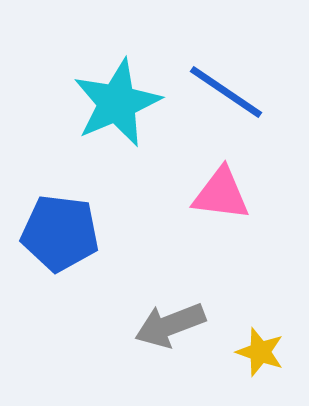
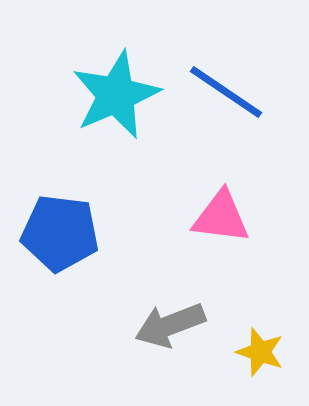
cyan star: moved 1 px left, 8 px up
pink triangle: moved 23 px down
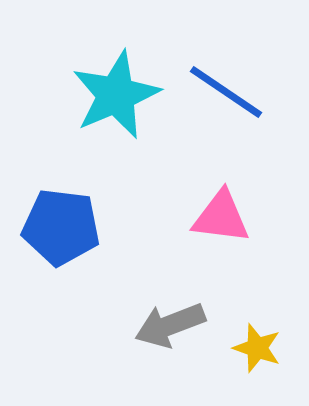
blue pentagon: moved 1 px right, 6 px up
yellow star: moved 3 px left, 4 px up
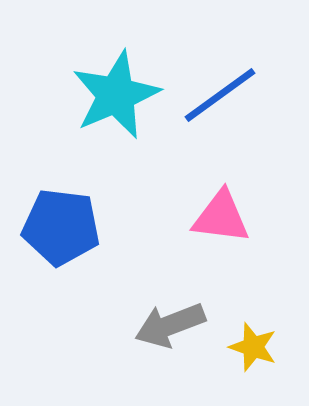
blue line: moved 6 px left, 3 px down; rotated 70 degrees counterclockwise
yellow star: moved 4 px left, 1 px up
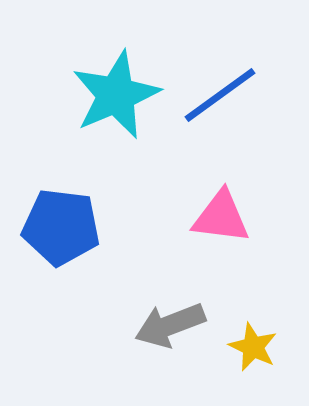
yellow star: rotated 6 degrees clockwise
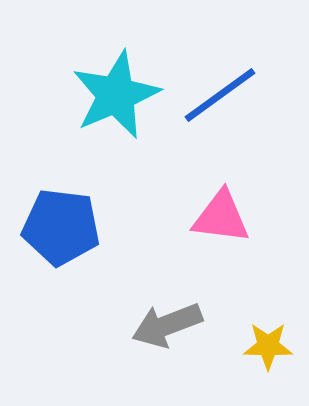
gray arrow: moved 3 px left
yellow star: moved 15 px right, 1 px up; rotated 24 degrees counterclockwise
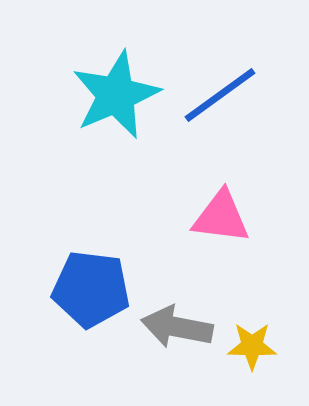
blue pentagon: moved 30 px right, 62 px down
gray arrow: moved 10 px right, 2 px down; rotated 32 degrees clockwise
yellow star: moved 16 px left
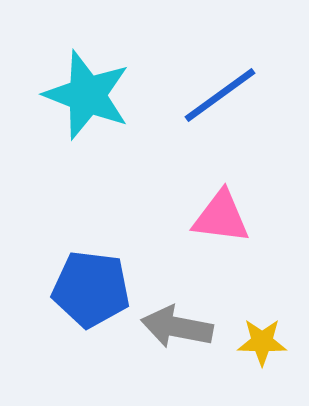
cyan star: moved 29 px left; rotated 28 degrees counterclockwise
yellow star: moved 10 px right, 4 px up
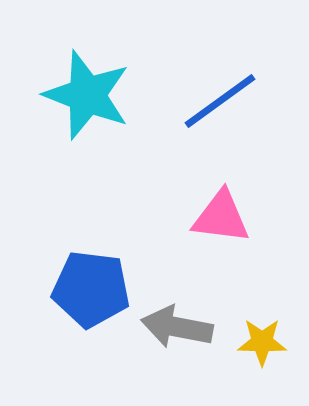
blue line: moved 6 px down
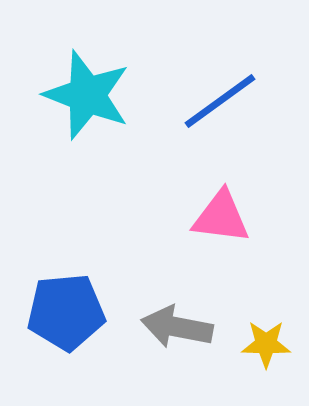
blue pentagon: moved 25 px left, 23 px down; rotated 12 degrees counterclockwise
yellow star: moved 4 px right, 2 px down
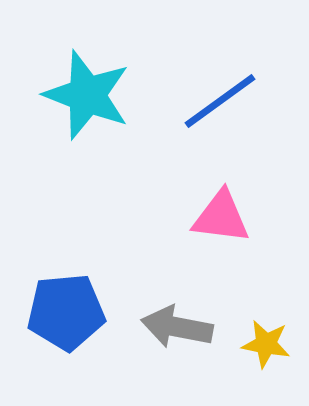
yellow star: rotated 9 degrees clockwise
